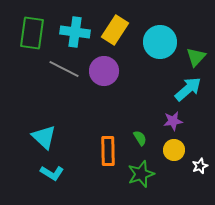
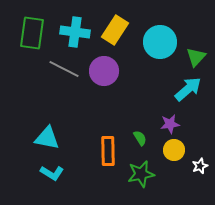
purple star: moved 3 px left, 3 px down
cyan triangle: moved 3 px right, 1 px down; rotated 32 degrees counterclockwise
green star: rotated 8 degrees clockwise
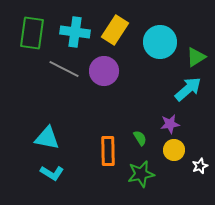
green triangle: rotated 15 degrees clockwise
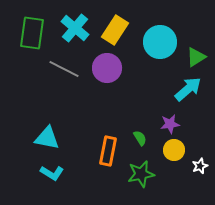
cyan cross: moved 4 px up; rotated 32 degrees clockwise
purple circle: moved 3 px right, 3 px up
orange rectangle: rotated 12 degrees clockwise
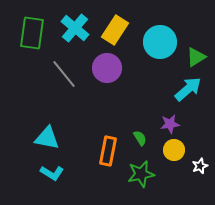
gray line: moved 5 px down; rotated 24 degrees clockwise
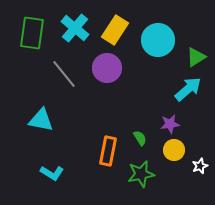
cyan circle: moved 2 px left, 2 px up
cyan triangle: moved 6 px left, 18 px up
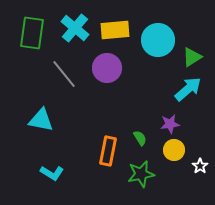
yellow rectangle: rotated 52 degrees clockwise
green triangle: moved 4 px left
white star: rotated 14 degrees counterclockwise
